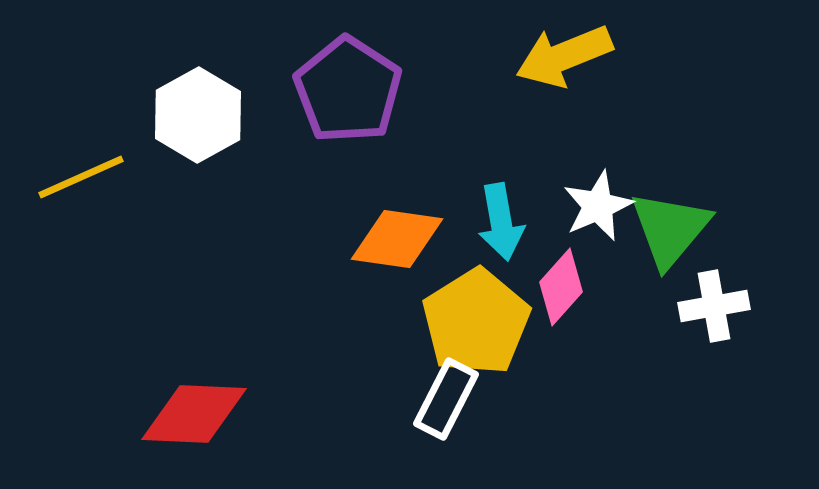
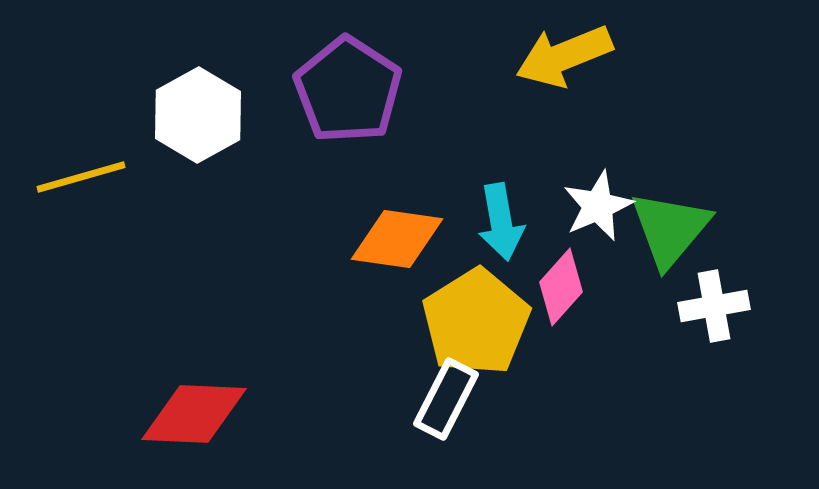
yellow line: rotated 8 degrees clockwise
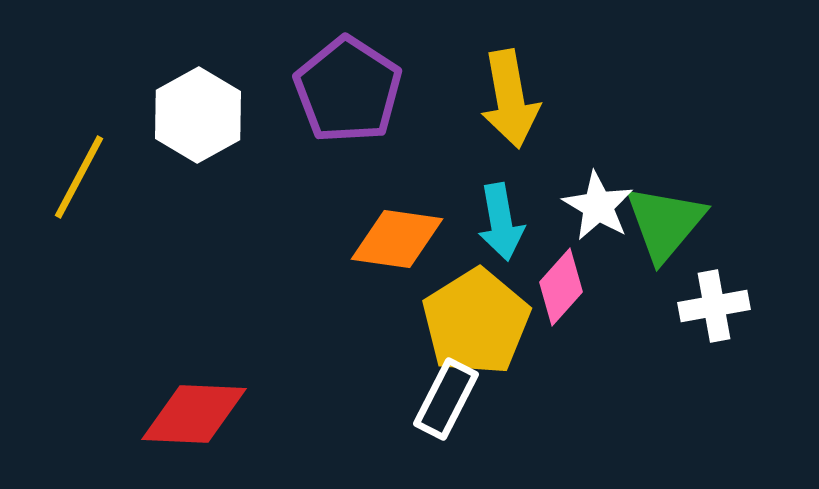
yellow arrow: moved 54 px left, 43 px down; rotated 78 degrees counterclockwise
yellow line: moved 2 px left; rotated 46 degrees counterclockwise
white star: rotated 18 degrees counterclockwise
green triangle: moved 5 px left, 6 px up
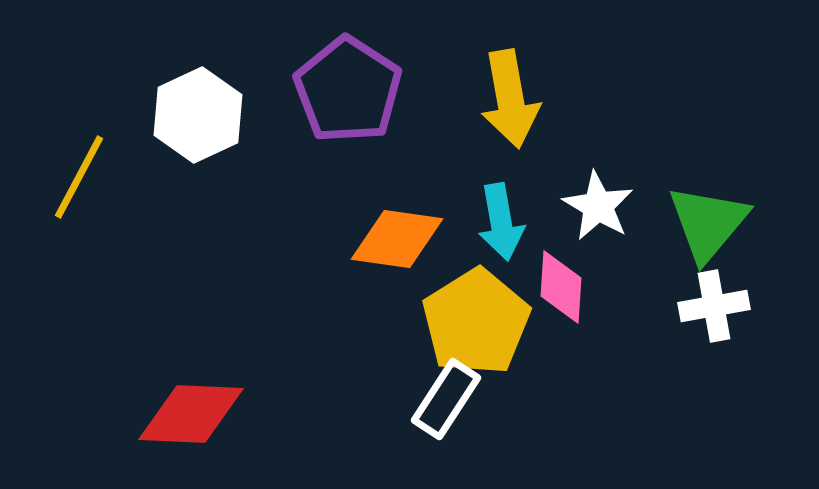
white hexagon: rotated 4 degrees clockwise
green triangle: moved 43 px right
pink diamond: rotated 38 degrees counterclockwise
white rectangle: rotated 6 degrees clockwise
red diamond: moved 3 px left
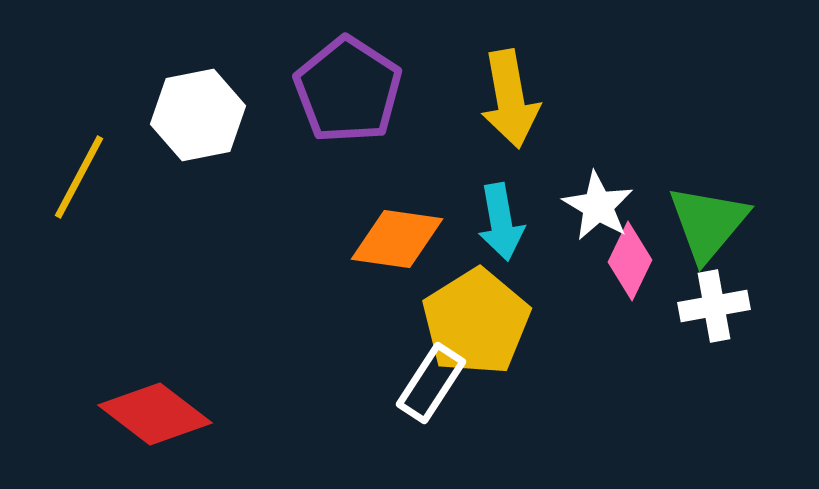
white hexagon: rotated 14 degrees clockwise
pink diamond: moved 69 px right, 26 px up; rotated 22 degrees clockwise
white rectangle: moved 15 px left, 16 px up
red diamond: moved 36 px left; rotated 35 degrees clockwise
